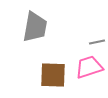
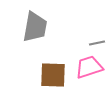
gray line: moved 1 px down
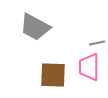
gray trapezoid: rotated 108 degrees clockwise
pink trapezoid: rotated 72 degrees counterclockwise
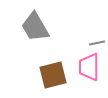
gray trapezoid: rotated 32 degrees clockwise
brown square: rotated 16 degrees counterclockwise
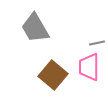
gray trapezoid: moved 1 px down
brown square: rotated 36 degrees counterclockwise
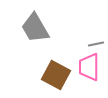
gray line: moved 1 px left, 1 px down
brown square: moved 3 px right; rotated 12 degrees counterclockwise
